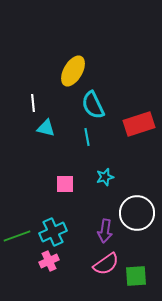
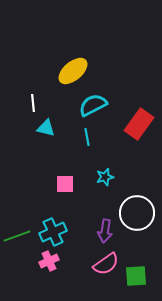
yellow ellipse: rotated 20 degrees clockwise
cyan semicircle: rotated 88 degrees clockwise
red rectangle: rotated 36 degrees counterclockwise
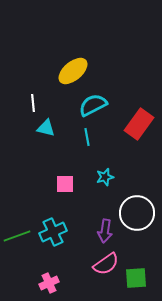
pink cross: moved 22 px down
green square: moved 2 px down
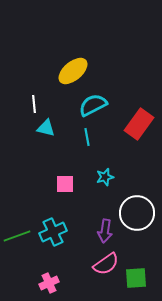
white line: moved 1 px right, 1 px down
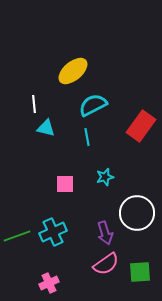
red rectangle: moved 2 px right, 2 px down
purple arrow: moved 2 px down; rotated 25 degrees counterclockwise
green square: moved 4 px right, 6 px up
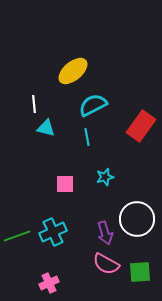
white circle: moved 6 px down
pink semicircle: rotated 64 degrees clockwise
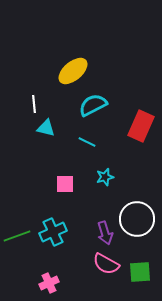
red rectangle: rotated 12 degrees counterclockwise
cyan line: moved 5 px down; rotated 54 degrees counterclockwise
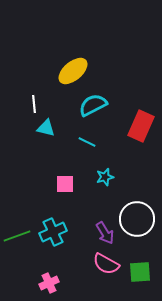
purple arrow: rotated 15 degrees counterclockwise
